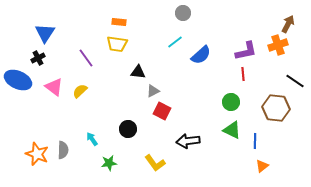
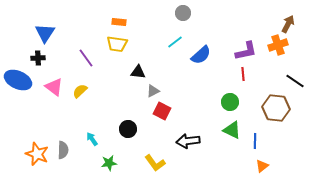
black cross: rotated 24 degrees clockwise
green circle: moved 1 px left
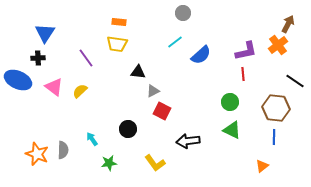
orange cross: rotated 18 degrees counterclockwise
blue line: moved 19 px right, 4 px up
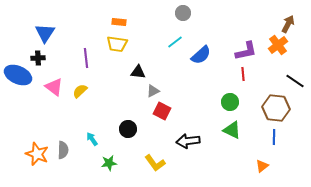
purple line: rotated 30 degrees clockwise
blue ellipse: moved 5 px up
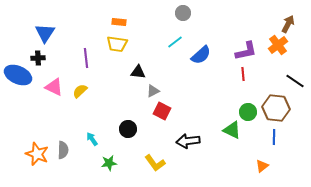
pink triangle: rotated 12 degrees counterclockwise
green circle: moved 18 px right, 10 px down
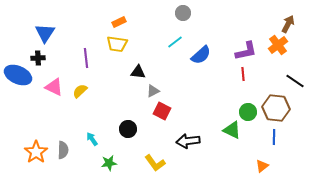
orange rectangle: rotated 32 degrees counterclockwise
orange star: moved 1 px left, 2 px up; rotated 15 degrees clockwise
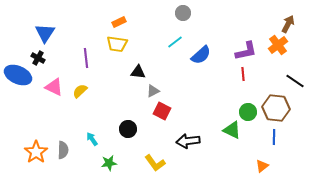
black cross: rotated 32 degrees clockwise
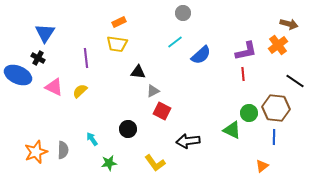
brown arrow: moved 1 px right; rotated 78 degrees clockwise
green circle: moved 1 px right, 1 px down
orange star: rotated 15 degrees clockwise
